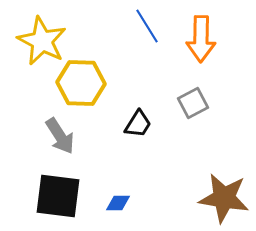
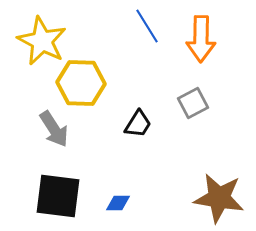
gray arrow: moved 6 px left, 7 px up
brown star: moved 5 px left
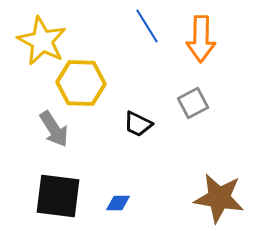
black trapezoid: rotated 84 degrees clockwise
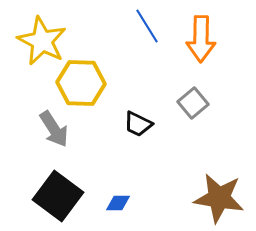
gray square: rotated 12 degrees counterclockwise
black square: rotated 30 degrees clockwise
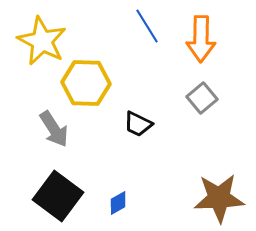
yellow hexagon: moved 5 px right
gray square: moved 9 px right, 5 px up
brown star: rotated 12 degrees counterclockwise
blue diamond: rotated 30 degrees counterclockwise
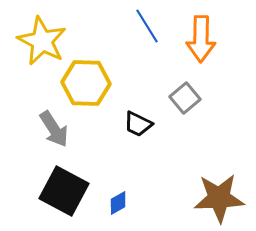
gray square: moved 17 px left
black square: moved 6 px right, 5 px up; rotated 9 degrees counterclockwise
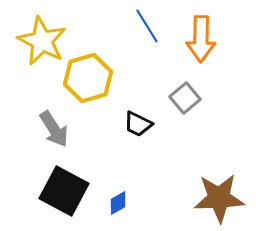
yellow hexagon: moved 2 px right, 5 px up; rotated 18 degrees counterclockwise
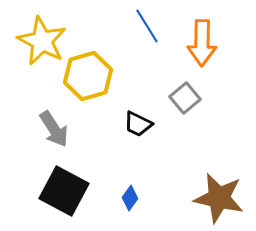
orange arrow: moved 1 px right, 4 px down
yellow hexagon: moved 2 px up
brown star: rotated 15 degrees clockwise
blue diamond: moved 12 px right, 5 px up; rotated 25 degrees counterclockwise
